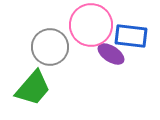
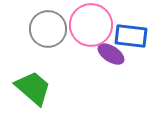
gray circle: moved 2 px left, 18 px up
green trapezoid: rotated 90 degrees counterclockwise
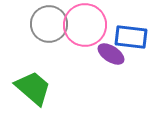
pink circle: moved 6 px left
gray circle: moved 1 px right, 5 px up
blue rectangle: moved 1 px down
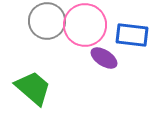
gray circle: moved 2 px left, 3 px up
blue rectangle: moved 1 px right, 2 px up
purple ellipse: moved 7 px left, 4 px down
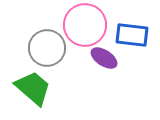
gray circle: moved 27 px down
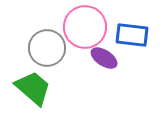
pink circle: moved 2 px down
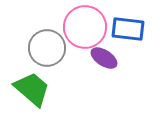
blue rectangle: moved 4 px left, 6 px up
green trapezoid: moved 1 px left, 1 px down
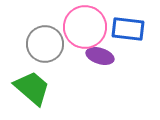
gray circle: moved 2 px left, 4 px up
purple ellipse: moved 4 px left, 2 px up; rotated 16 degrees counterclockwise
green trapezoid: moved 1 px up
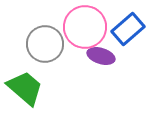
blue rectangle: rotated 48 degrees counterclockwise
purple ellipse: moved 1 px right
green trapezoid: moved 7 px left
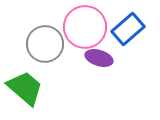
purple ellipse: moved 2 px left, 2 px down
